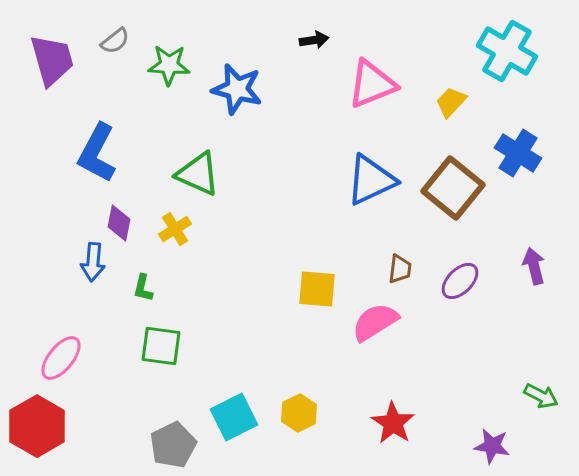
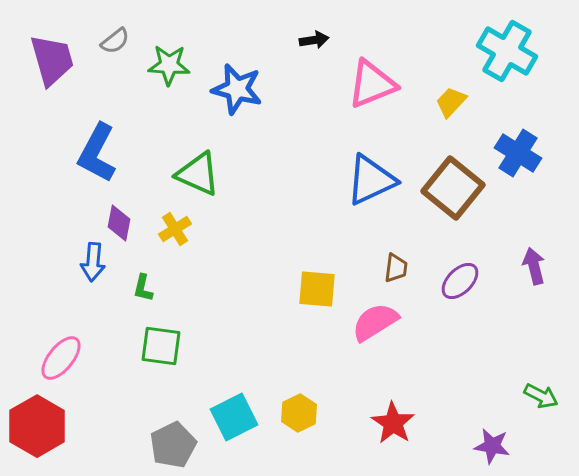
brown trapezoid: moved 4 px left, 1 px up
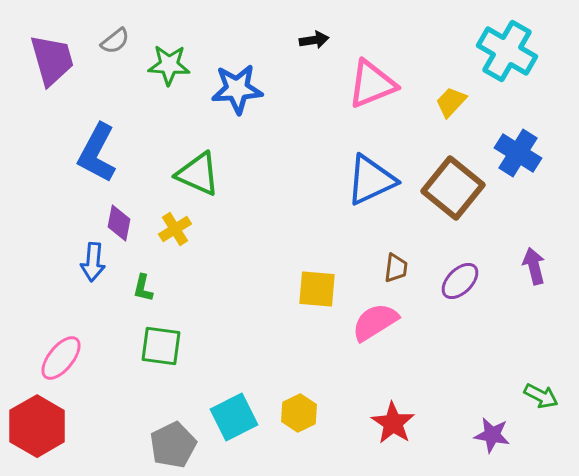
blue star: rotated 18 degrees counterclockwise
purple star: moved 11 px up
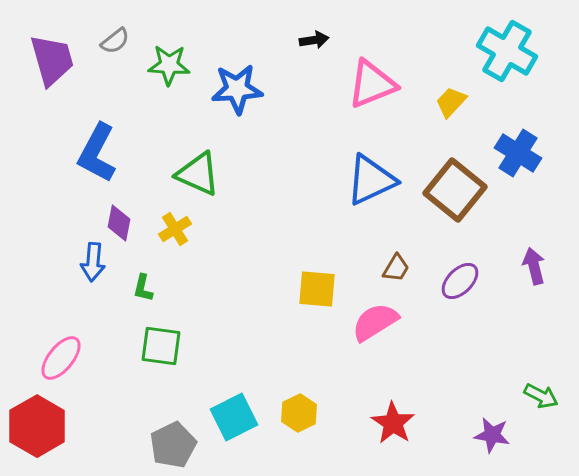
brown square: moved 2 px right, 2 px down
brown trapezoid: rotated 24 degrees clockwise
